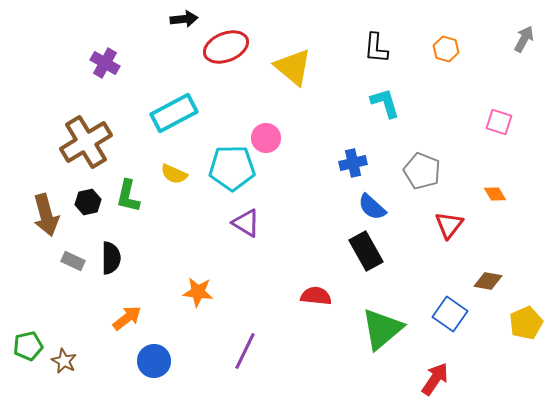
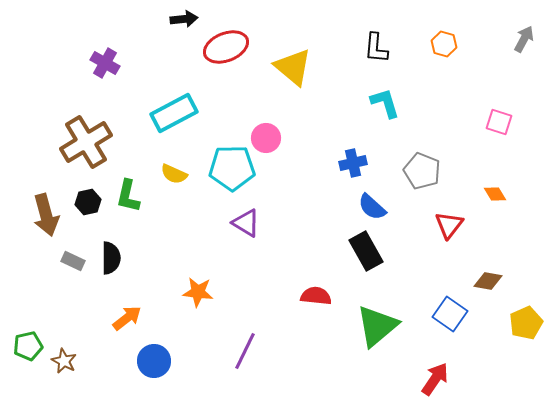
orange hexagon: moved 2 px left, 5 px up
green triangle: moved 5 px left, 3 px up
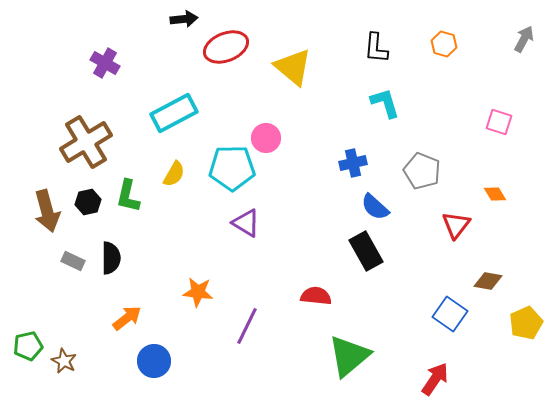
yellow semicircle: rotated 84 degrees counterclockwise
blue semicircle: moved 3 px right
brown arrow: moved 1 px right, 4 px up
red triangle: moved 7 px right
green triangle: moved 28 px left, 30 px down
purple line: moved 2 px right, 25 px up
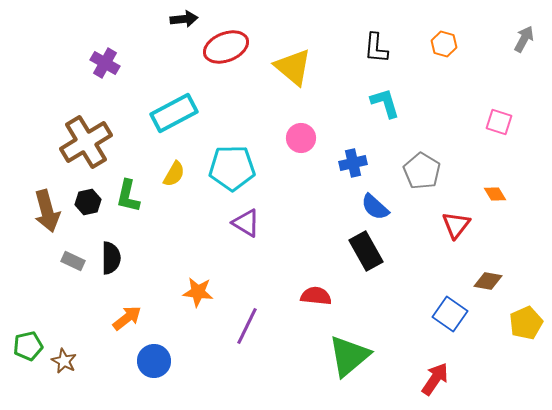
pink circle: moved 35 px right
gray pentagon: rotated 9 degrees clockwise
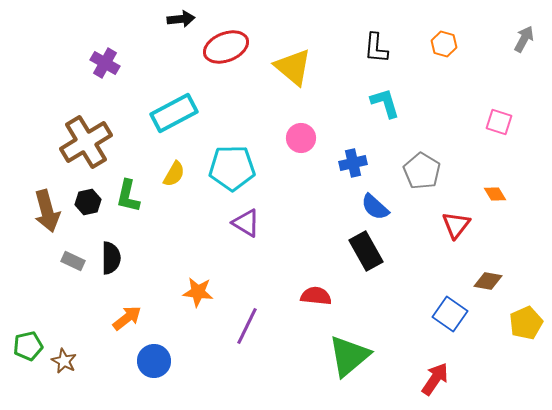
black arrow: moved 3 px left
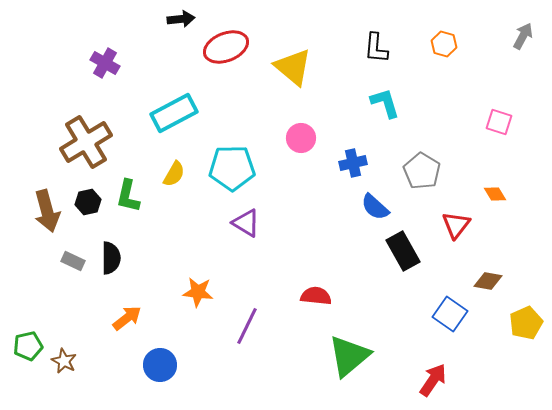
gray arrow: moved 1 px left, 3 px up
black rectangle: moved 37 px right
blue circle: moved 6 px right, 4 px down
red arrow: moved 2 px left, 1 px down
